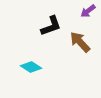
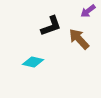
brown arrow: moved 1 px left, 3 px up
cyan diamond: moved 2 px right, 5 px up; rotated 20 degrees counterclockwise
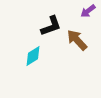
brown arrow: moved 2 px left, 1 px down
cyan diamond: moved 6 px up; rotated 45 degrees counterclockwise
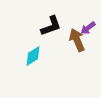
purple arrow: moved 17 px down
brown arrow: rotated 20 degrees clockwise
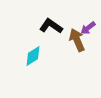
black L-shape: rotated 125 degrees counterclockwise
